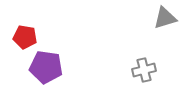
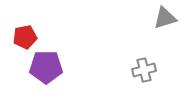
red pentagon: rotated 20 degrees counterclockwise
purple pentagon: rotated 8 degrees counterclockwise
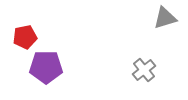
gray cross: rotated 25 degrees counterclockwise
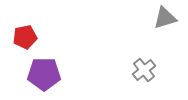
purple pentagon: moved 2 px left, 7 px down
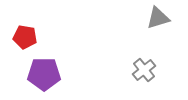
gray triangle: moved 7 px left
red pentagon: rotated 20 degrees clockwise
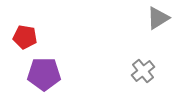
gray triangle: rotated 15 degrees counterclockwise
gray cross: moved 1 px left, 1 px down
